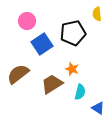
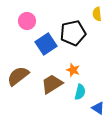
blue square: moved 4 px right
orange star: moved 1 px right, 1 px down
brown semicircle: moved 2 px down
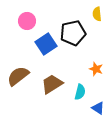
orange star: moved 23 px right, 1 px up
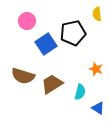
brown semicircle: moved 5 px right; rotated 125 degrees counterclockwise
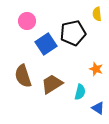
brown semicircle: rotated 55 degrees clockwise
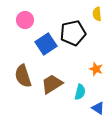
pink circle: moved 2 px left, 1 px up
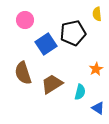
orange star: rotated 24 degrees clockwise
brown semicircle: moved 3 px up
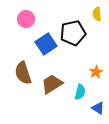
pink circle: moved 1 px right, 1 px up
orange star: moved 3 px down
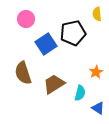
brown trapezoid: moved 2 px right
cyan semicircle: moved 1 px down
